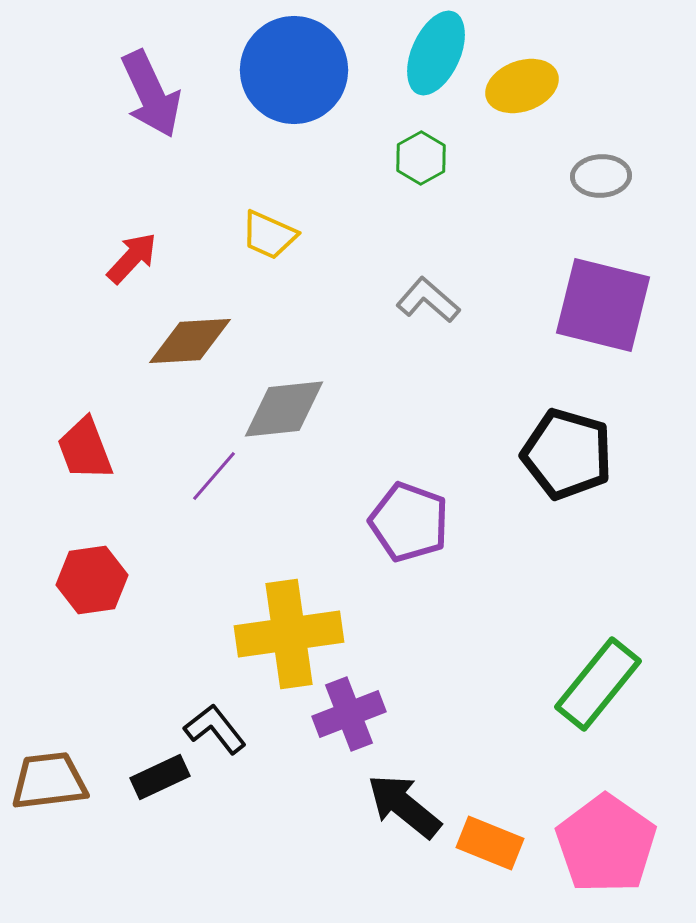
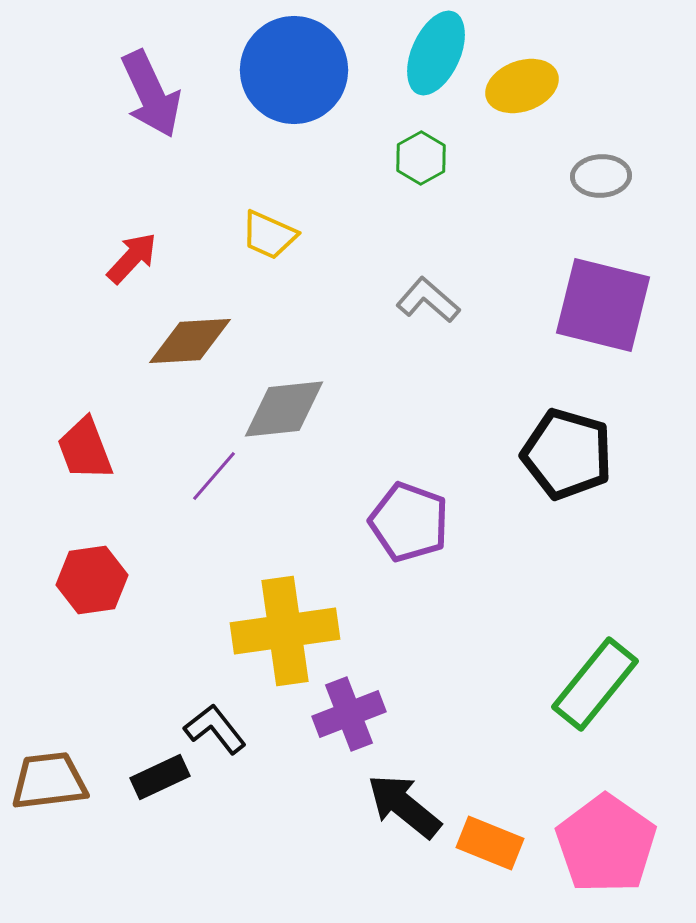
yellow cross: moved 4 px left, 3 px up
green rectangle: moved 3 px left
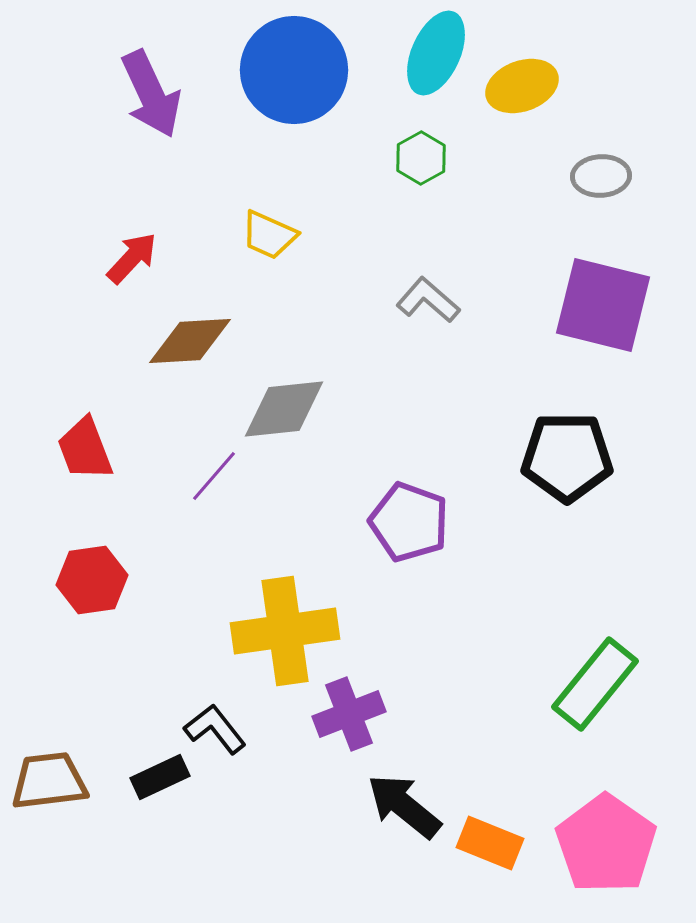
black pentagon: moved 3 px down; rotated 16 degrees counterclockwise
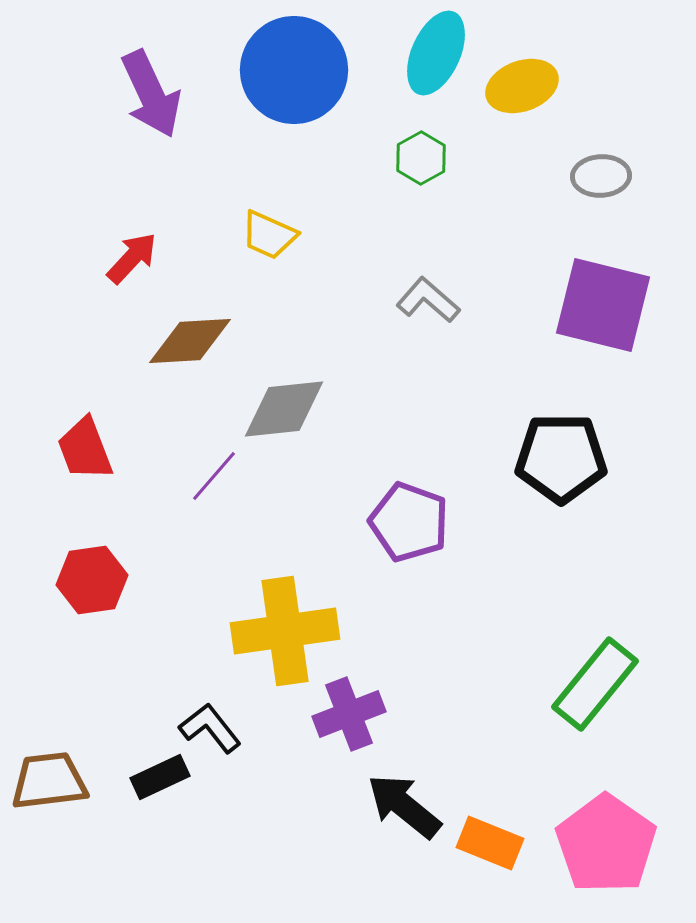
black pentagon: moved 6 px left, 1 px down
black L-shape: moved 5 px left, 1 px up
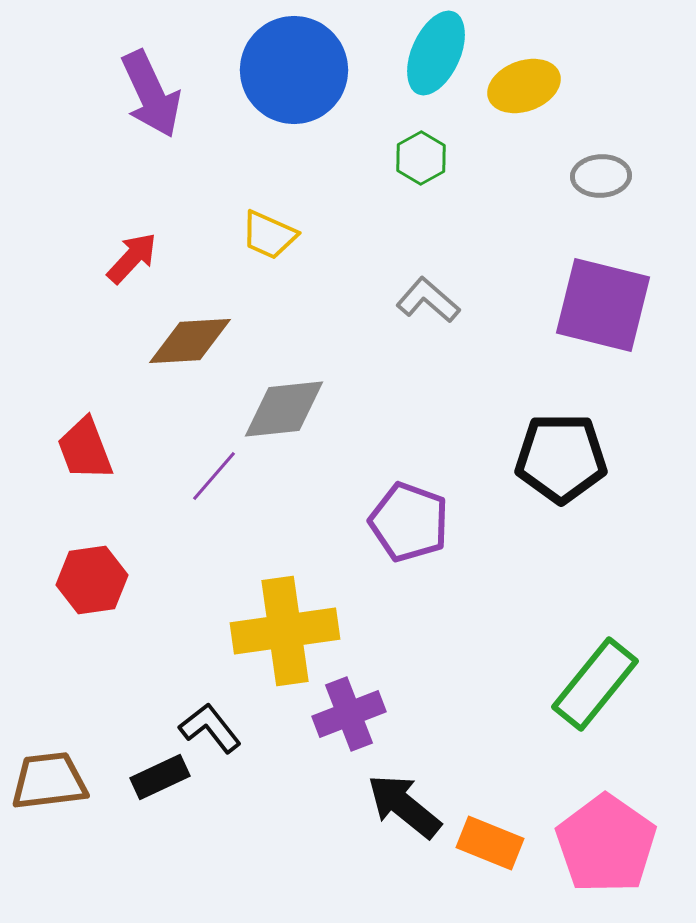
yellow ellipse: moved 2 px right
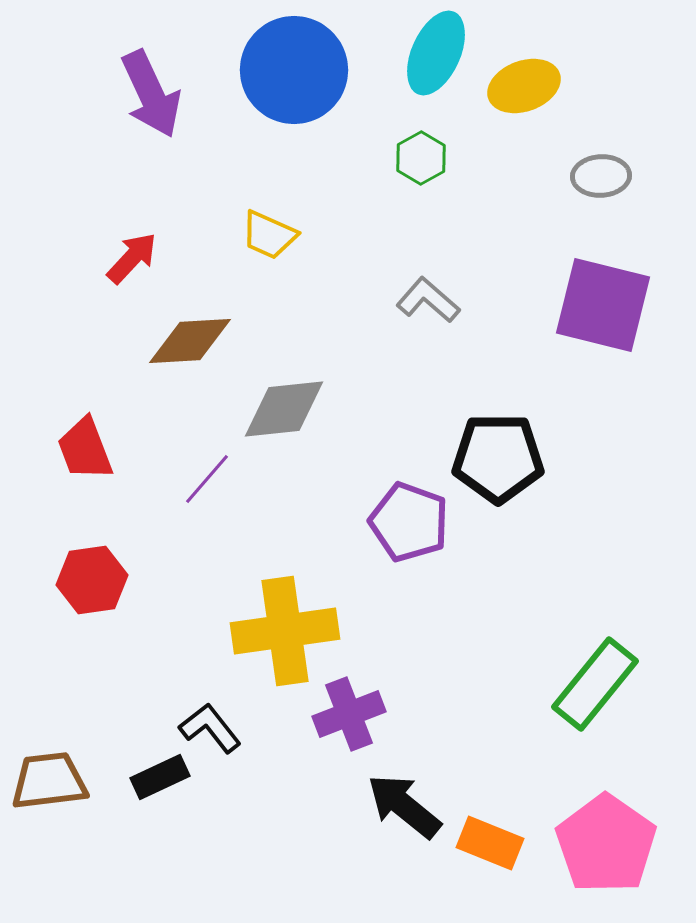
black pentagon: moved 63 px left
purple line: moved 7 px left, 3 px down
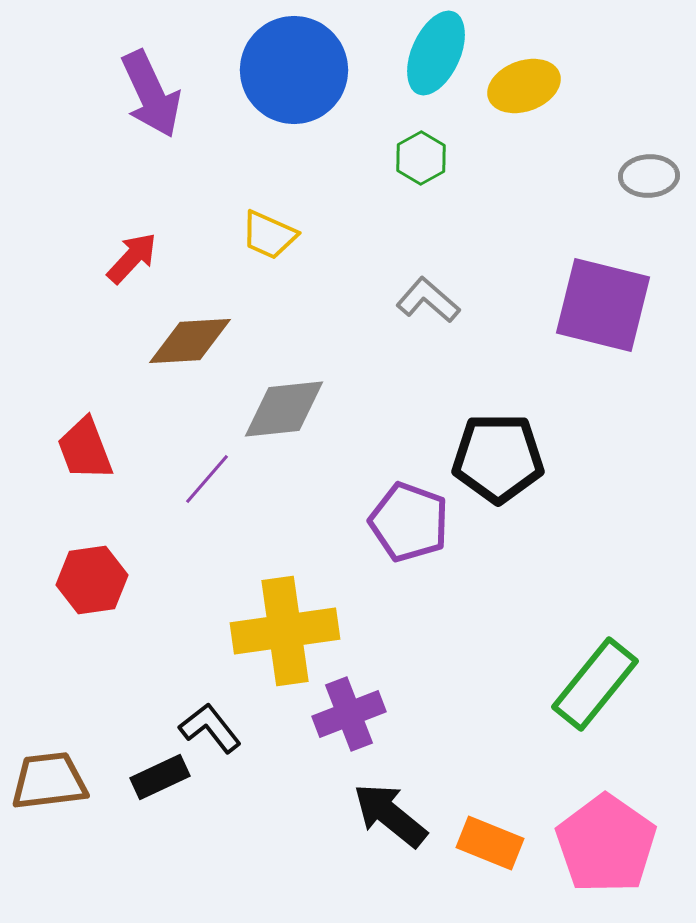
gray ellipse: moved 48 px right
black arrow: moved 14 px left, 9 px down
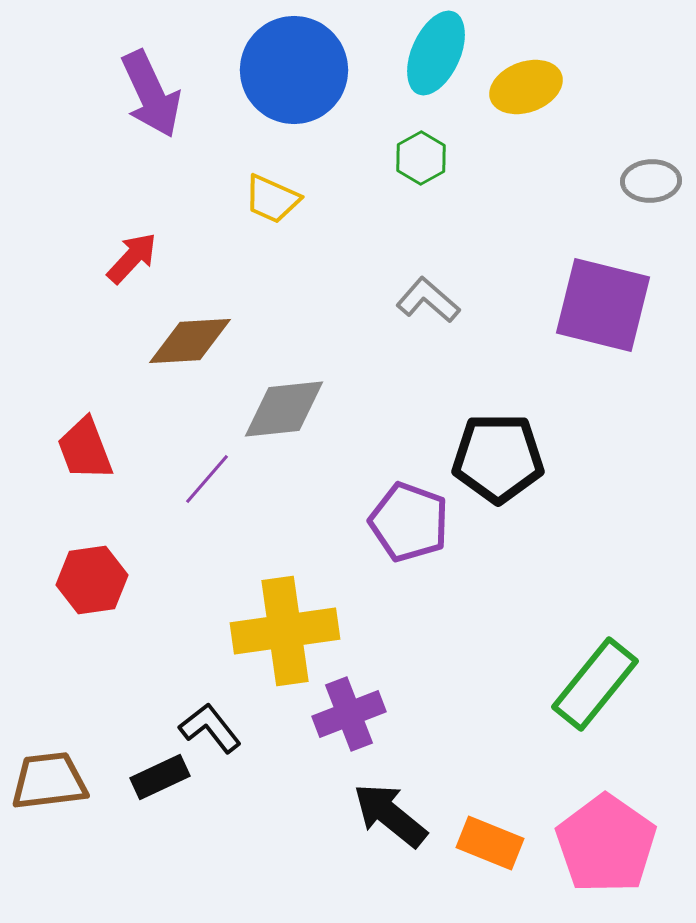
yellow ellipse: moved 2 px right, 1 px down
gray ellipse: moved 2 px right, 5 px down
yellow trapezoid: moved 3 px right, 36 px up
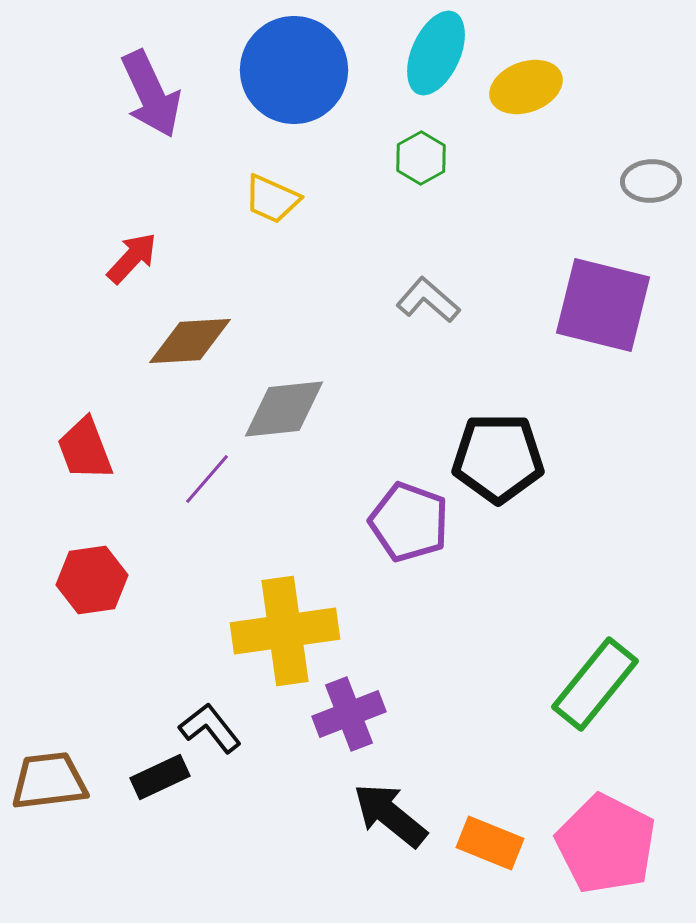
pink pentagon: rotated 8 degrees counterclockwise
